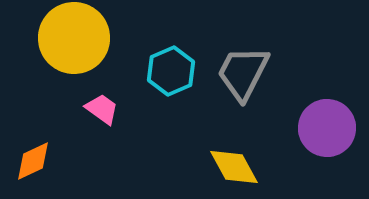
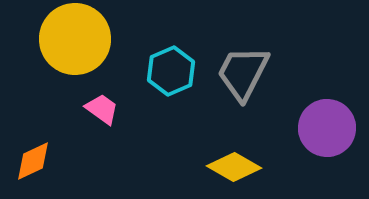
yellow circle: moved 1 px right, 1 px down
yellow diamond: rotated 32 degrees counterclockwise
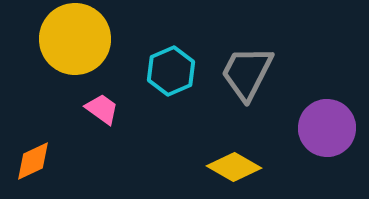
gray trapezoid: moved 4 px right
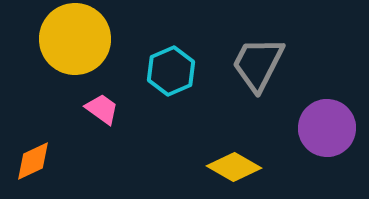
gray trapezoid: moved 11 px right, 9 px up
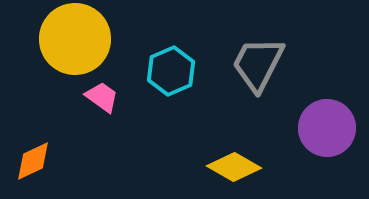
pink trapezoid: moved 12 px up
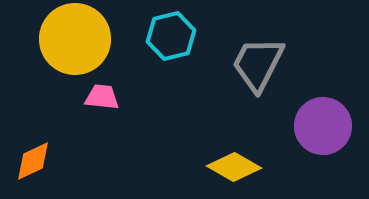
cyan hexagon: moved 35 px up; rotated 9 degrees clockwise
pink trapezoid: rotated 30 degrees counterclockwise
purple circle: moved 4 px left, 2 px up
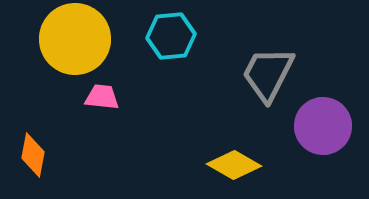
cyan hexagon: rotated 9 degrees clockwise
gray trapezoid: moved 10 px right, 10 px down
orange diamond: moved 6 px up; rotated 54 degrees counterclockwise
yellow diamond: moved 2 px up
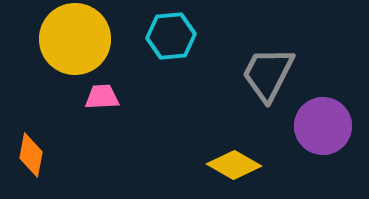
pink trapezoid: rotated 9 degrees counterclockwise
orange diamond: moved 2 px left
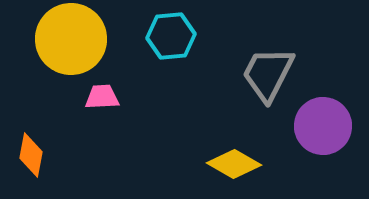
yellow circle: moved 4 px left
yellow diamond: moved 1 px up
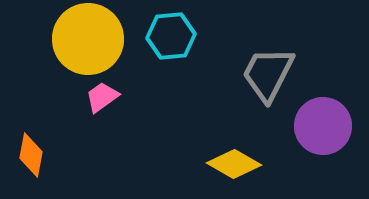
yellow circle: moved 17 px right
pink trapezoid: rotated 33 degrees counterclockwise
